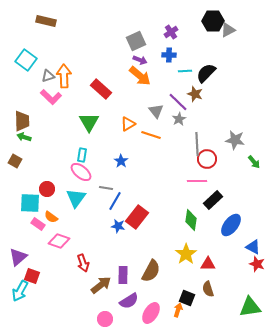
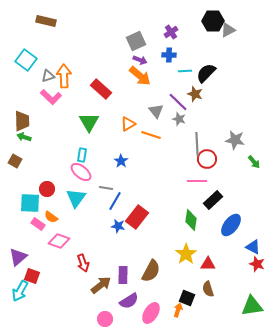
gray star at (179, 119): rotated 24 degrees counterclockwise
green triangle at (250, 307): moved 2 px right, 1 px up
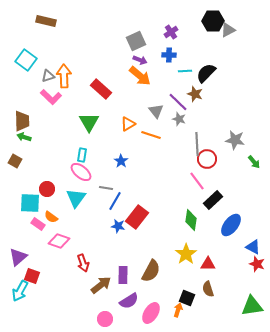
pink line at (197, 181): rotated 54 degrees clockwise
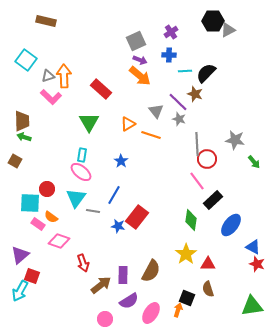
gray line at (106, 188): moved 13 px left, 23 px down
blue line at (115, 201): moved 1 px left, 6 px up
purple triangle at (18, 257): moved 2 px right, 2 px up
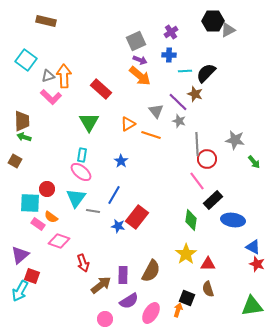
gray star at (179, 119): moved 2 px down
blue ellipse at (231, 225): moved 2 px right, 5 px up; rotated 60 degrees clockwise
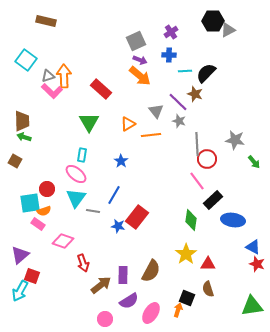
pink L-shape at (51, 97): moved 1 px right, 6 px up
orange line at (151, 135): rotated 24 degrees counterclockwise
pink ellipse at (81, 172): moved 5 px left, 2 px down
cyan square at (30, 203): rotated 10 degrees counterclockwise
orange semicircle at (51, 217): moved 7 px left, 6 px up; rotated 56 degrees counterclockwise
pink diamond at (59, 241): moved 4 px right
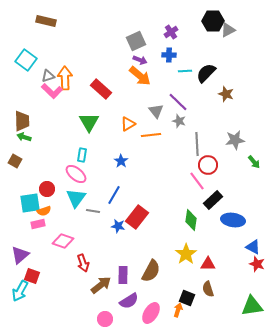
orange arrow at (64, 76): moved 1 px right, 2 px down
brown star at (195, 94): moved 31 px right
gray star at (235, 140): rotated 18 degrees counterclockwise
red circle at (207, 159): moved 1 px right, 6 px down
pink rectangle at (38, 224): rotated 48 degrees counterclockwise
